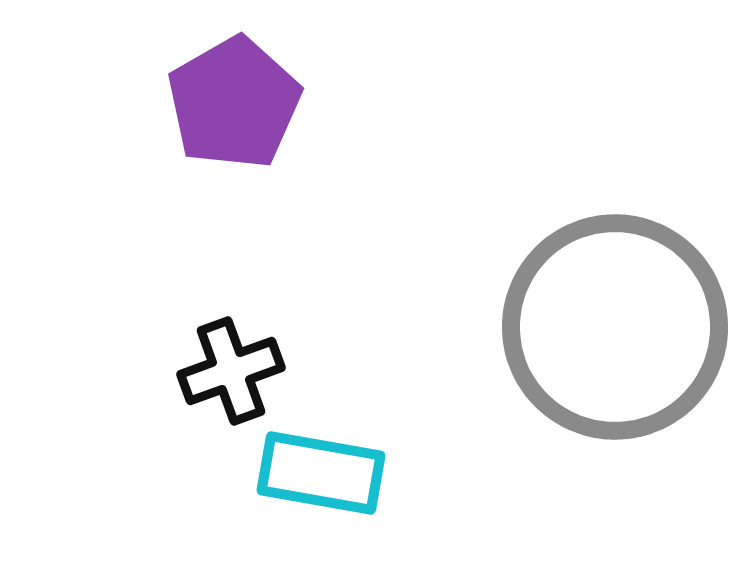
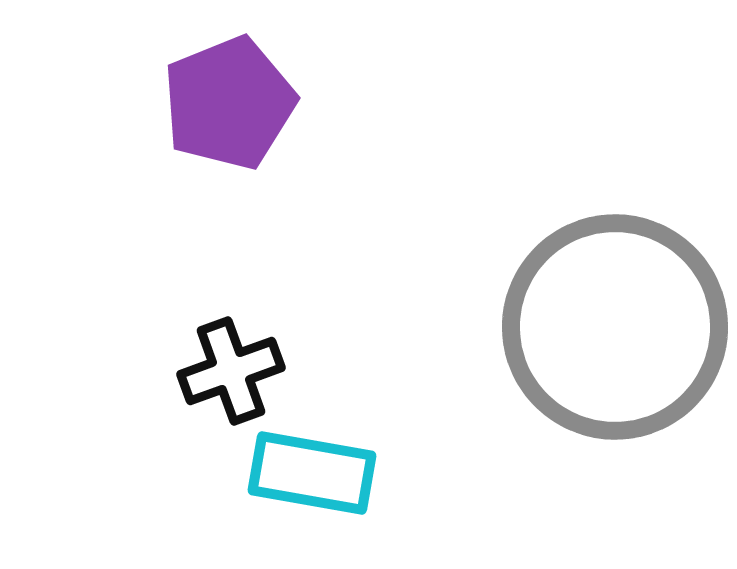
purple pentagon: moved 5 px left; rotated 8 degrees clockwise
cyan rectangle: moved 9 px left
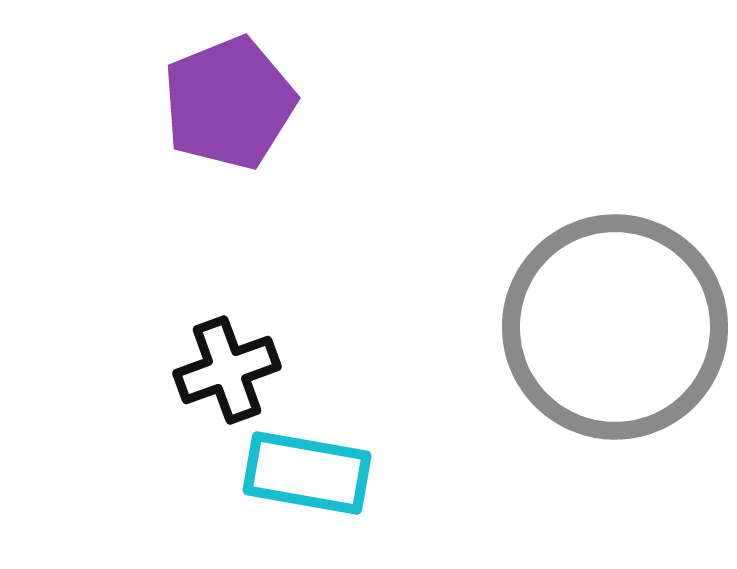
black cross: moved 4 px left, 1 px up
cyan rectangle: moved 5 px left
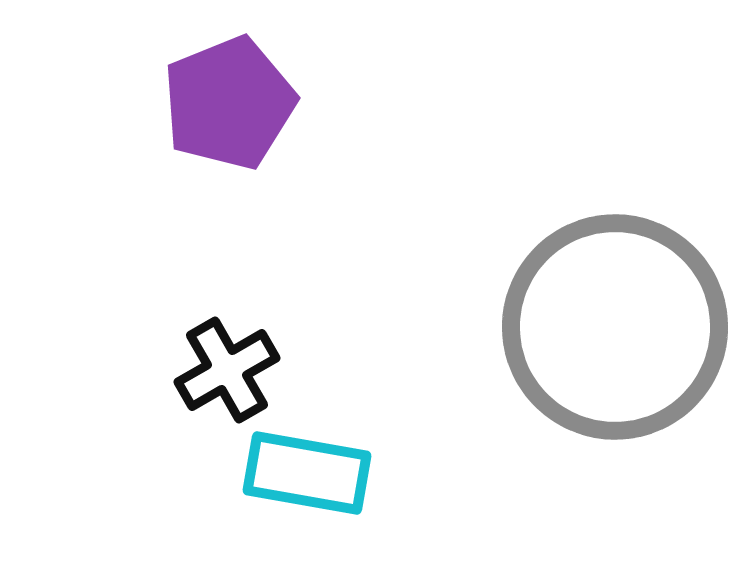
black cross: rotated 10 degrees counterclockwise
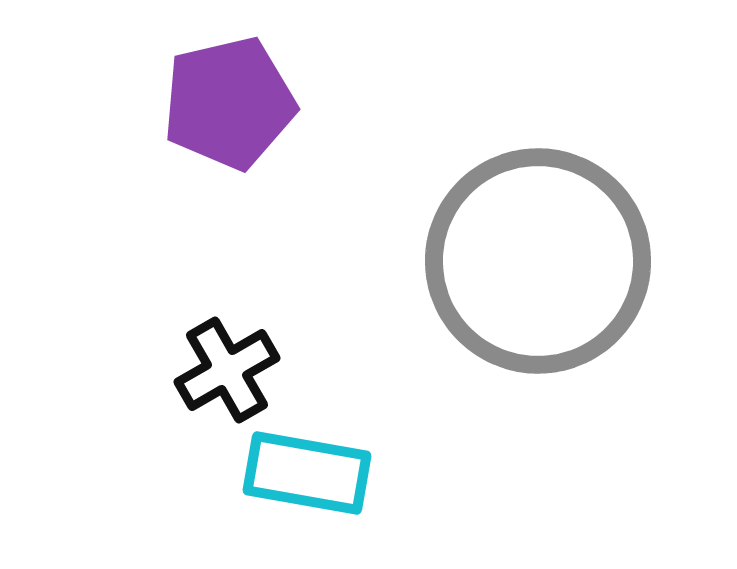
purple pentagon: rotated 9 degrees clockwise
gray circle: moved 77 px left, 66 px up
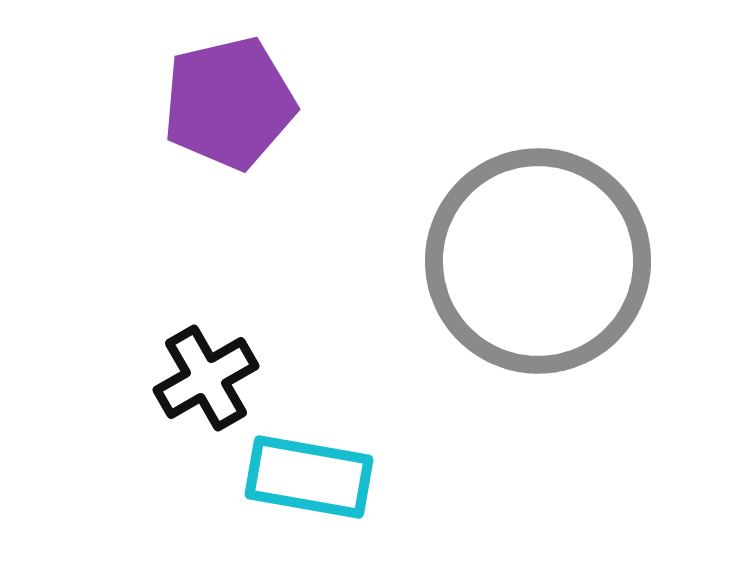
black cross: moved 21 px left, 8 px down
cyan rectangle: moved 2 px right, 4 px down
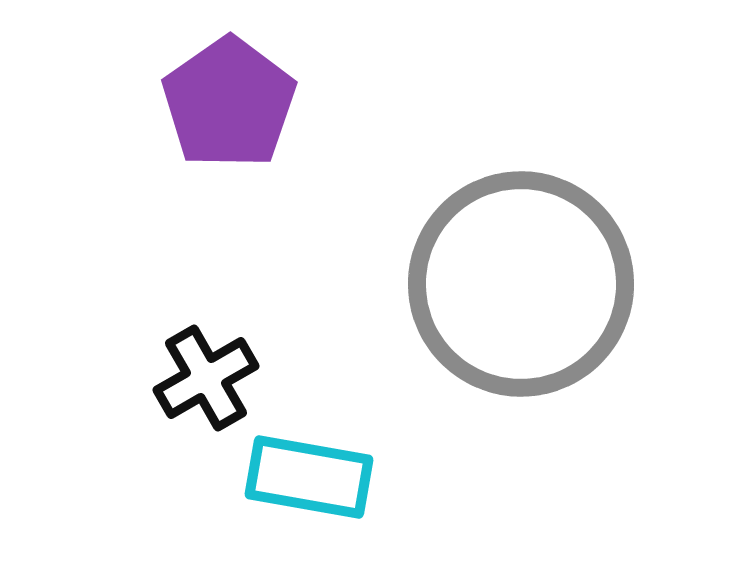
purple pentagon: rotated 22 degrees counterclockwise
gray circle: moved 17 px left, 23 px down
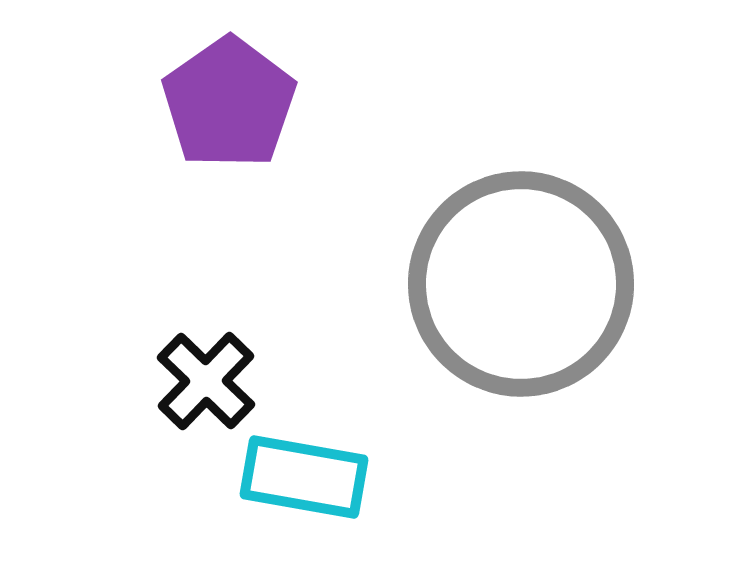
black cross: moved 3 px down; rotated 16 degrees counterclockwise
cyan rectangle: moved 5 px left
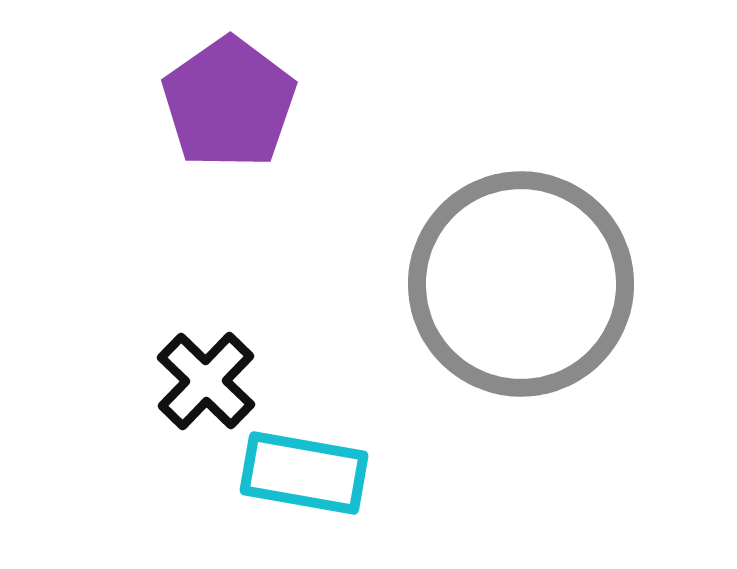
cyan rectangle: moved 4 px up
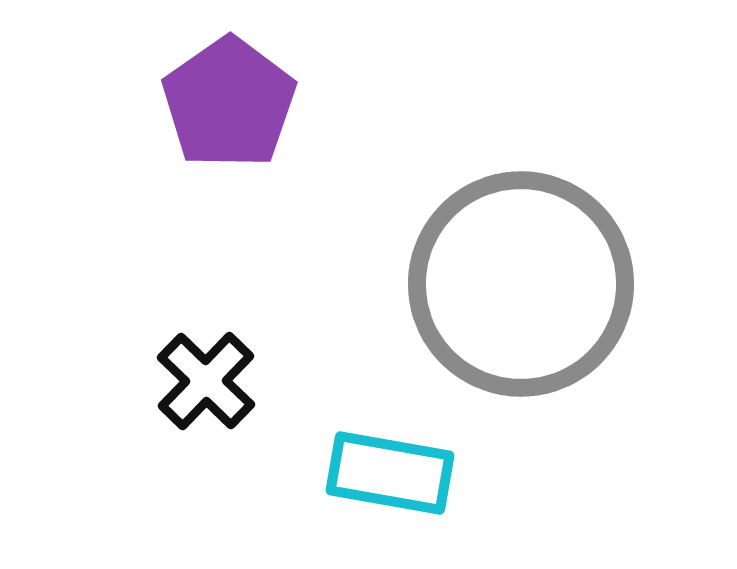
cyan rectangle: moved 86 px right
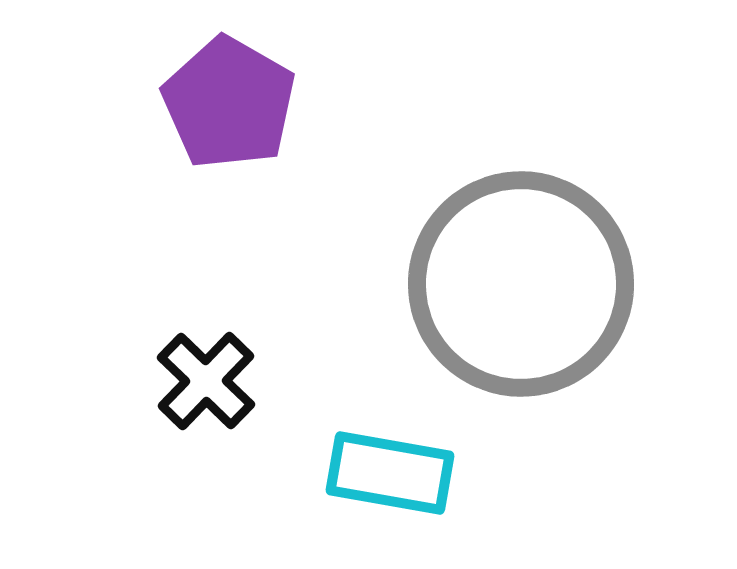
purple pentagon: rotated 7 degrees counterclockwise
